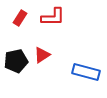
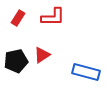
red rectangle: moved 2 px left
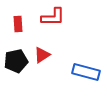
red rectangle: moved 6 px down; rotated 35 degrees counterclockwise
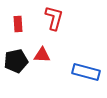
red L-shape: moved 1 px right, 1 px down; rotated 75 degrees counterclockwise
red triangle: rotated 36 degrees clockwise
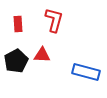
red L-shape: moved 2 px down
black pentagon: rotated 15 degrees counterclockwise
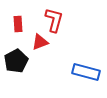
red triangle: moved 2 px left, 13 px up; rotated 24 degrees counterclockwise
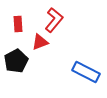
red L-shape: rotated 25 degrees clockwise
blue rectangle: rotated 12 degrees clockwise
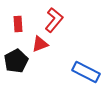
red triangle: moved 2 px down
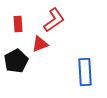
red L-shape: rotated 15 degrees clockwise
blue rectangle: moved 1 px left; rotated 60 degrees clockwise
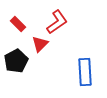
red L-shape: moved 3 px right, 2 px down
red rectangle: rotated 42 degrees counterclockwise
red triangle: rotated 24 degrees counterclockwise
